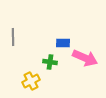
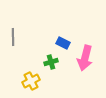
blue rectangle: rotated 24 degrees clockwise
pink arrow: rotated 80 degrees clockwise
green cross: moved 1 px right; rotated 24 degrees counterclockwise
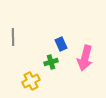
blue rectangle: moved 2 px left, 1 px down; rotated 40 degrees clockwise
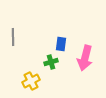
blue rectangle: rotated 32 degrees clockwise
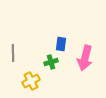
gray line: moved 16 px down
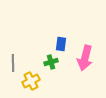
gray line: moved 10 px down
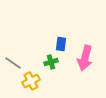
gray line: rotated 54 degrees counterclockwise
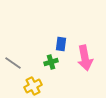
pink arrow: rotated 25 degrees counterclockwise
yellow cross: moved 2 px right, 5 px down
